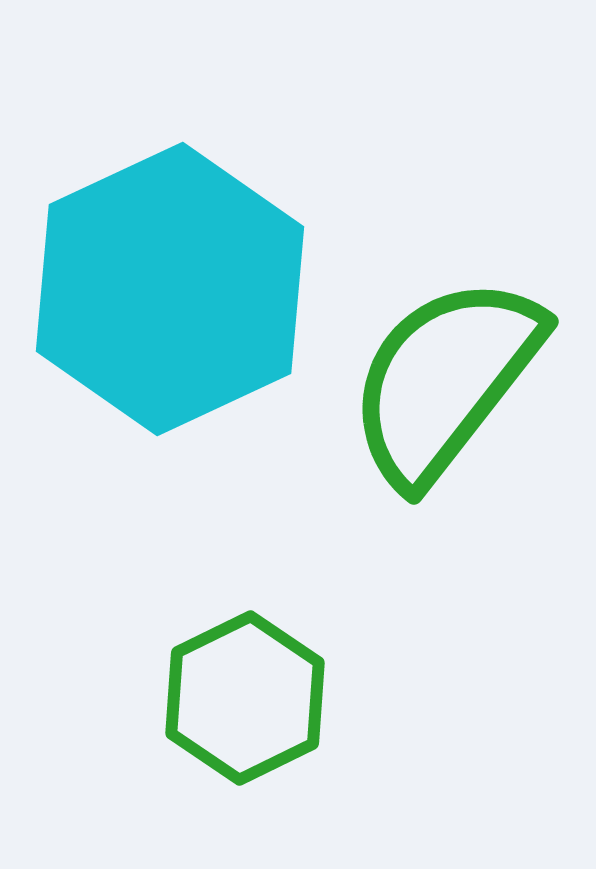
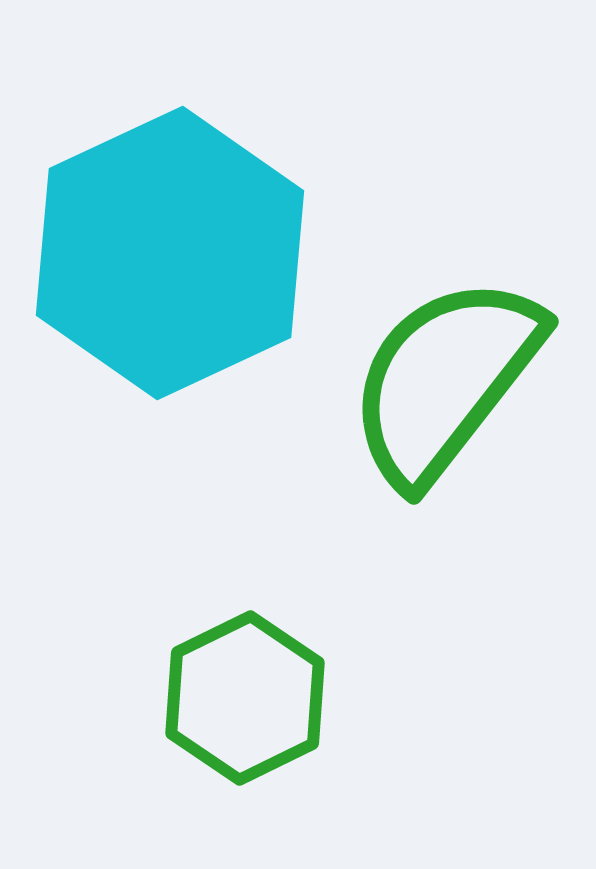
cyan hexagon: moved 36 px up
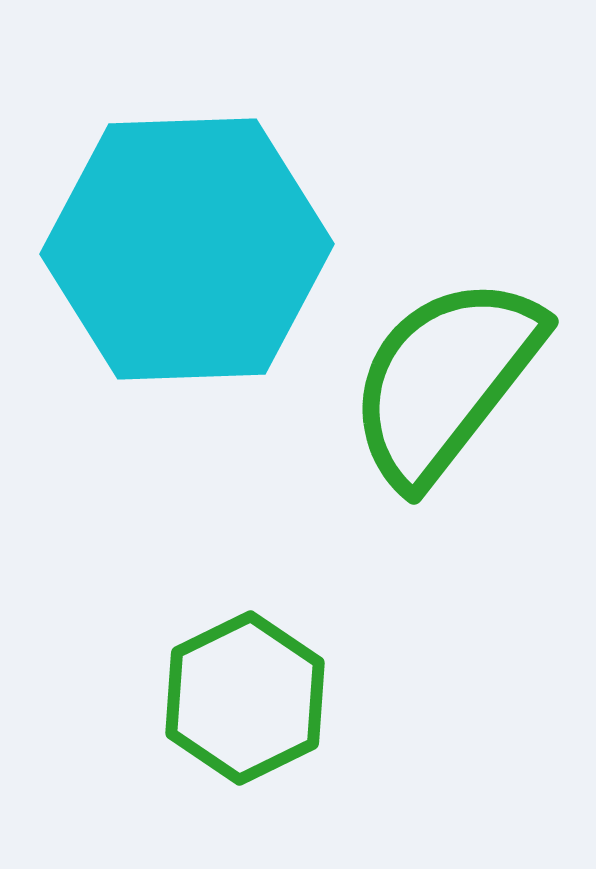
cyan hexagon: moved 17 px right, 4 px up; rotated 23 degrees clockwise
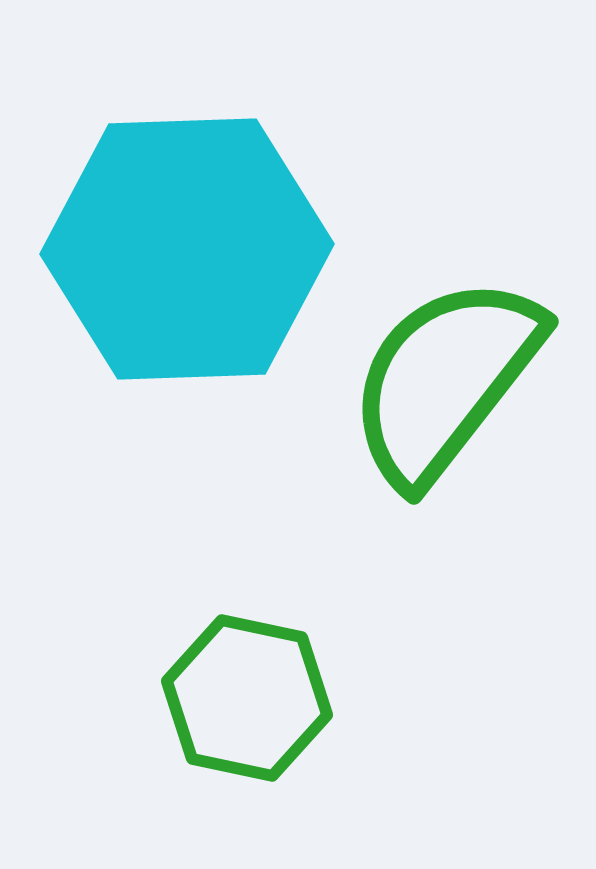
green hexagon: moved 2 px right; rotated 22 degrees counterclockwise
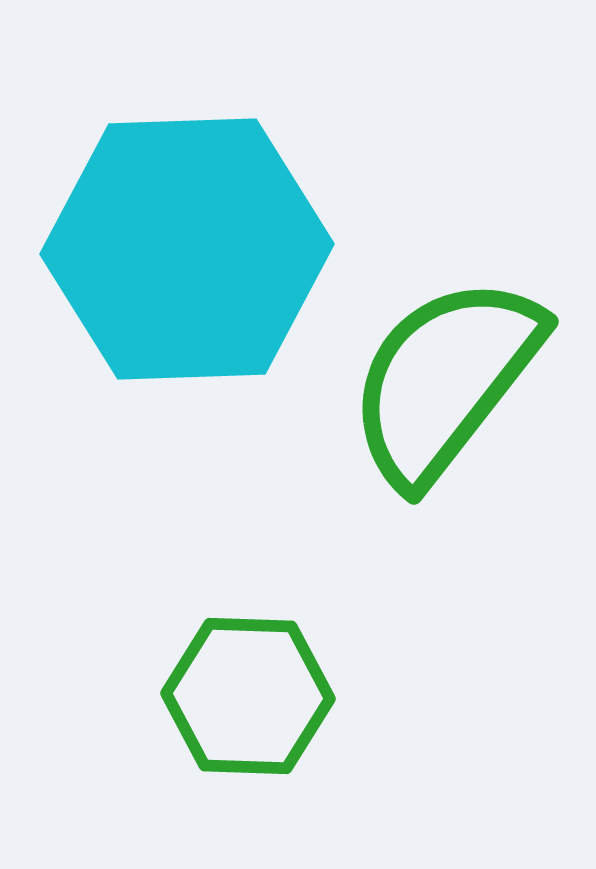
green hexagon: moved 1 px right, 2 px up; rotated 10 degrees counterclockwise
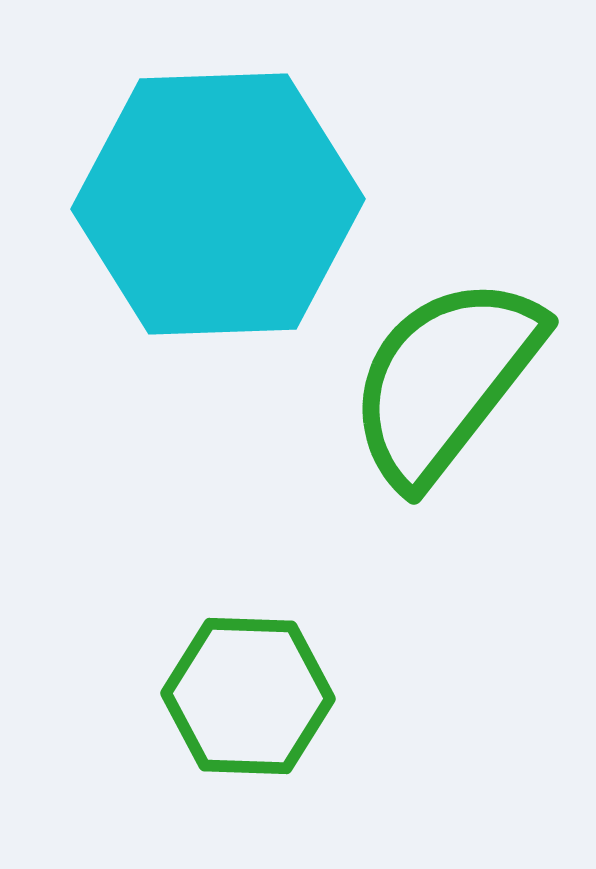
cyan hexagon: moved 31 px right, 45 px up
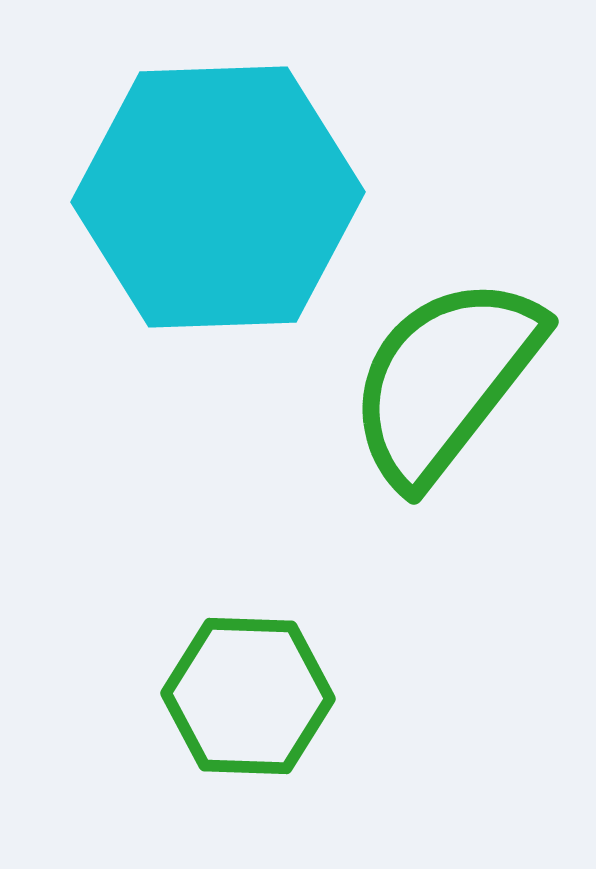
cyan hexagon: moved 7 px up
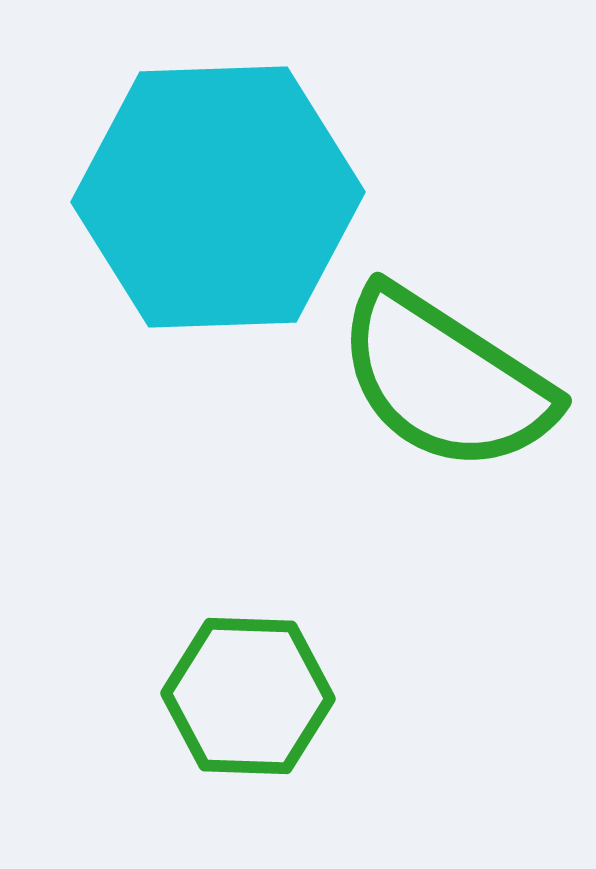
green semicircle: rotated 95 degrees counterclockwise
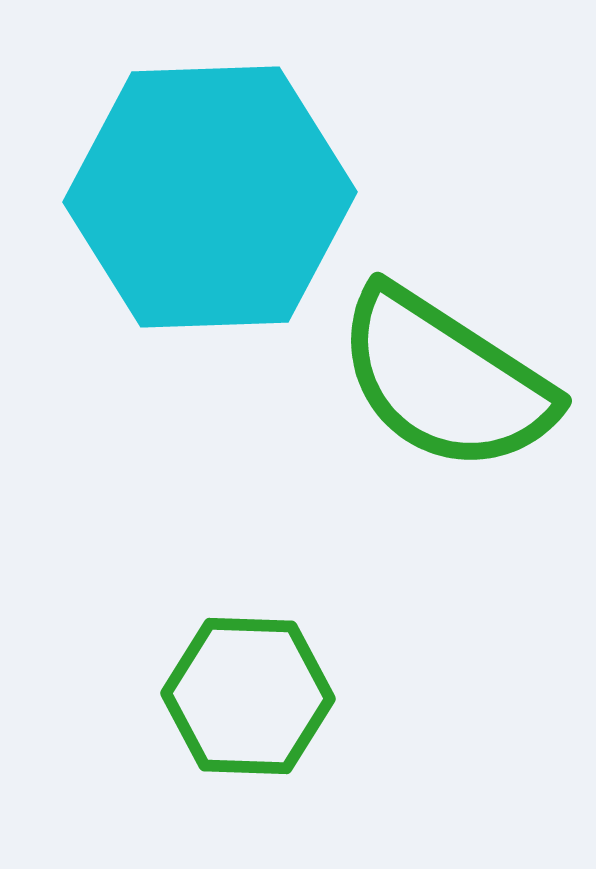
cyan hexagon: moved 8 px left
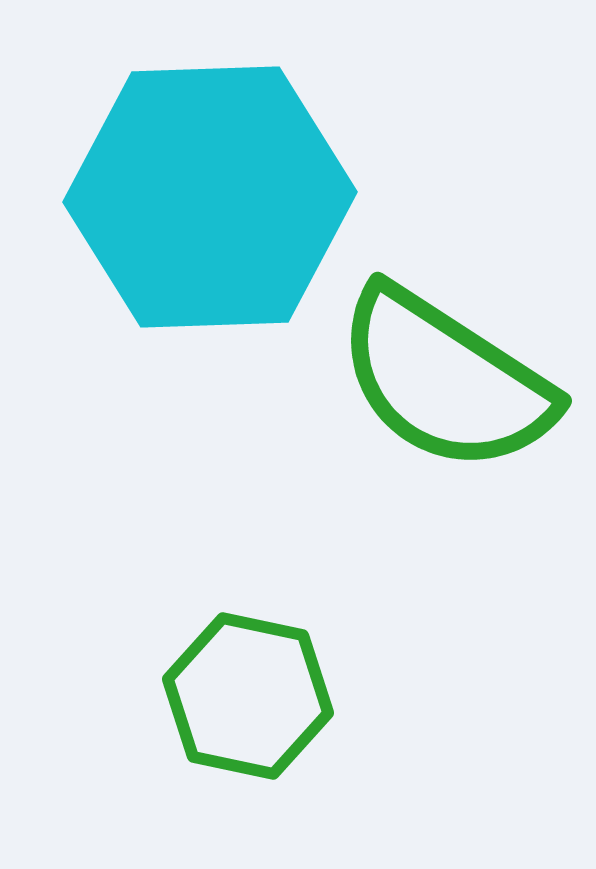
green hexagon: rotated 10 degrees clockwise
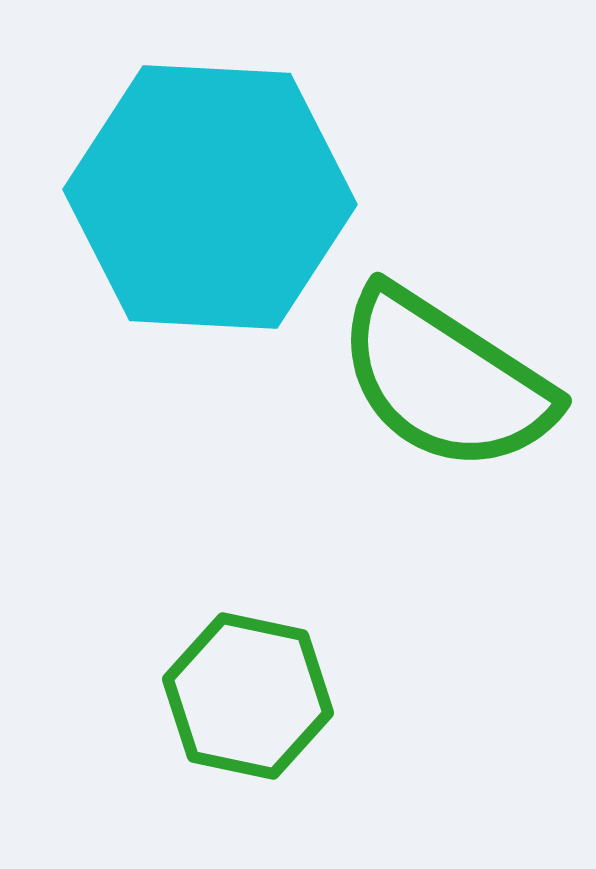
cyan hexagon: rotated 5 degrees clockwise
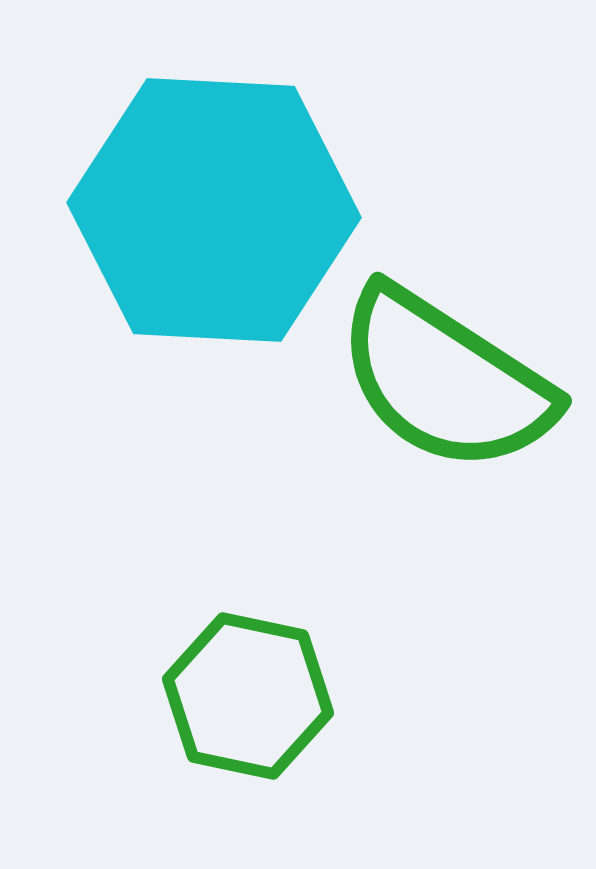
cyan hexagon: moved 4 px right, 13 px down
